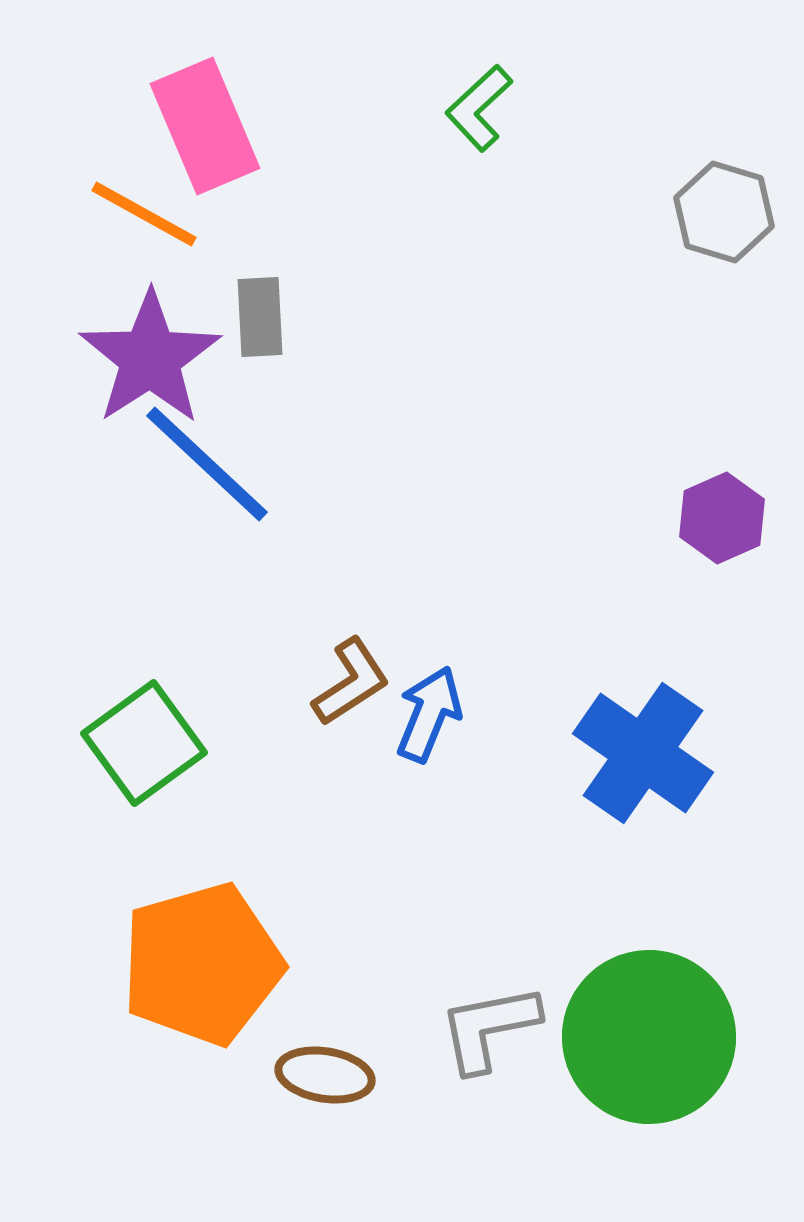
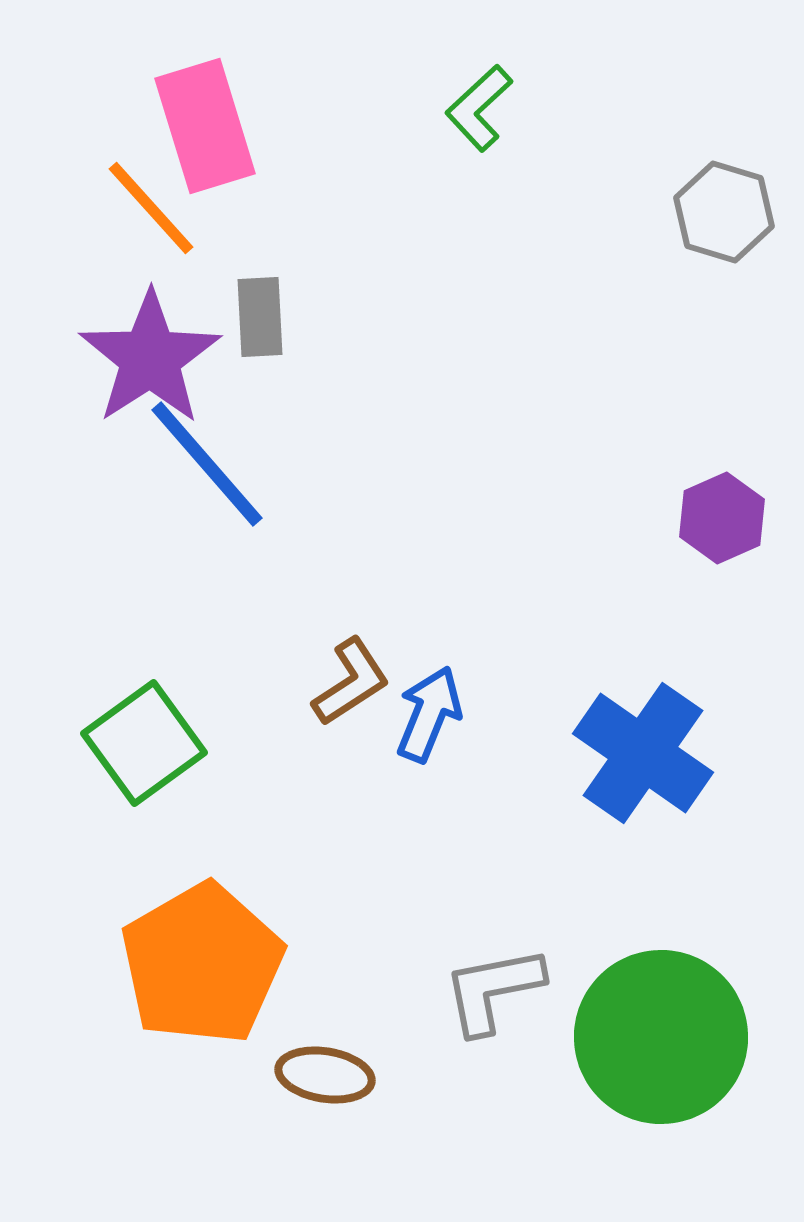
pink rectangle: rotated 6 degrees clockwise
orange line: moved 7 px right, 6 px up; rotated 19 degrees clockwise
blue line: rotated 6 degrees clockwise
orange pentagon: rotated 14 degrees counterclockwise
gray L-shape: moved 4 px right, 38 px up
green circle: moved 12 px right
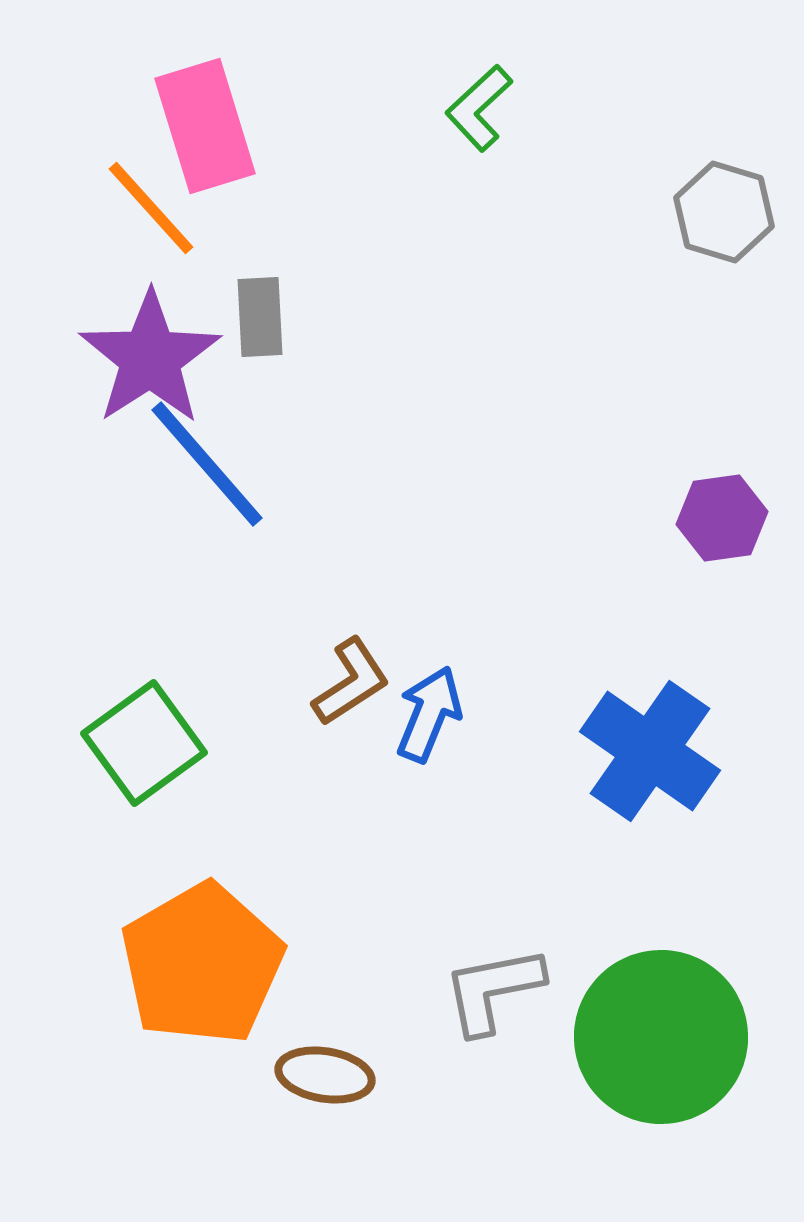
purple hexagon: rotated 16 degrees clockwise
blue cross: moved 7 px right, 2 px up
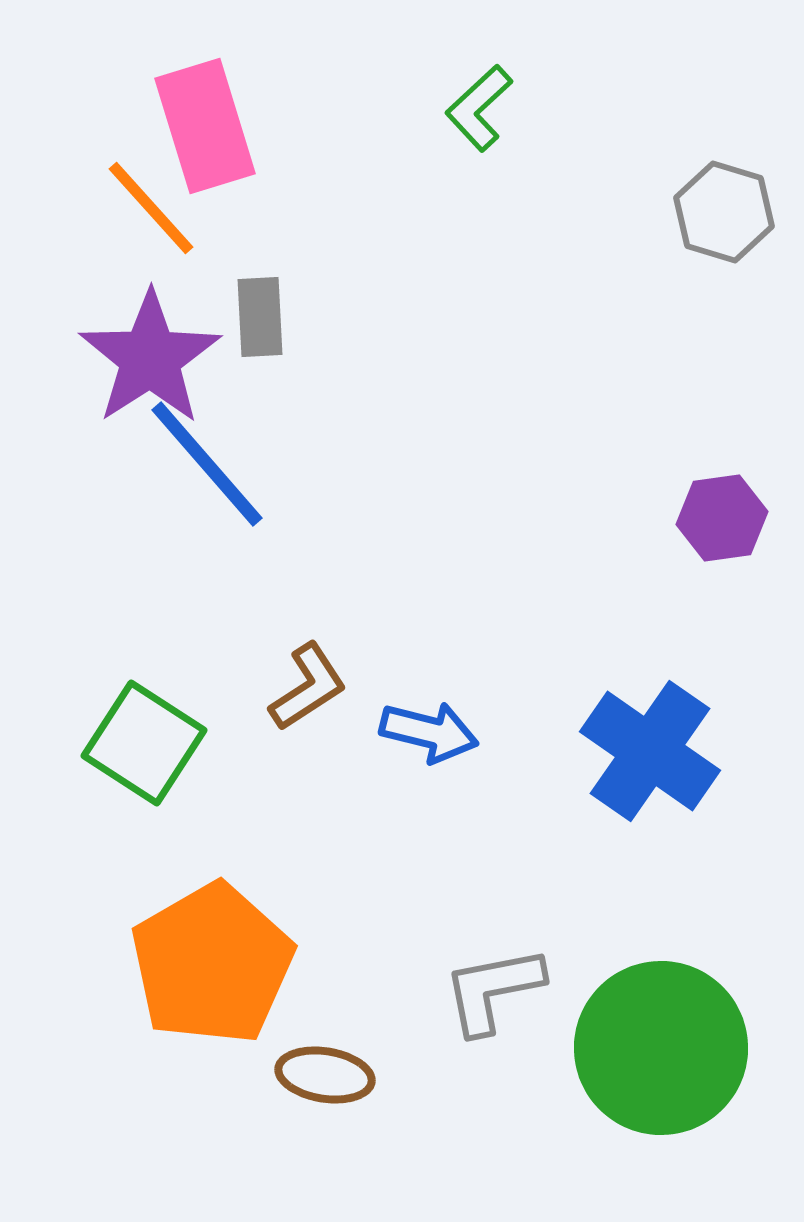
brown L-shape: moved 43 px left, 5 px down
blue arrow: moved 18 px down; rotated 82 degrees clockwise
green square: rotated 21 degrees counterclockwise
orange pentagon: moved 10 px right
green circle: moved 11 px down
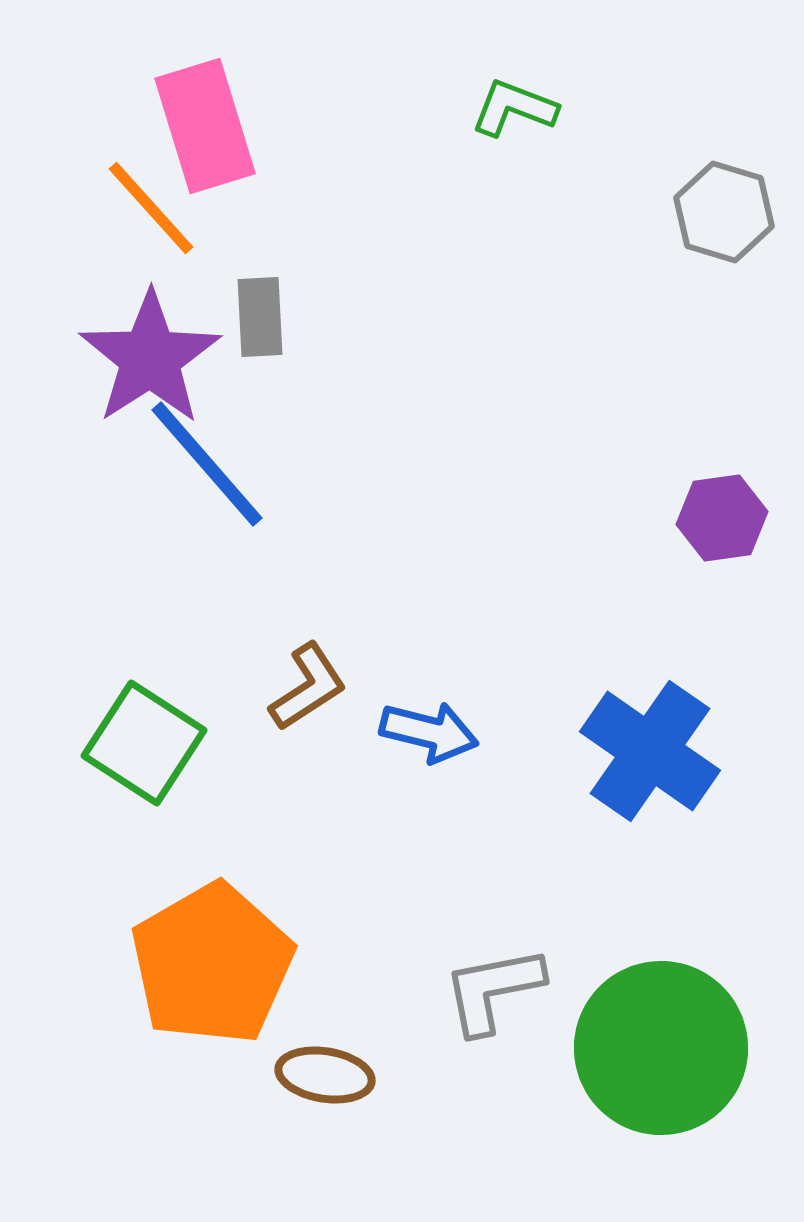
green L-shape: moved 35 px right; rotated 64 degrees clockwise
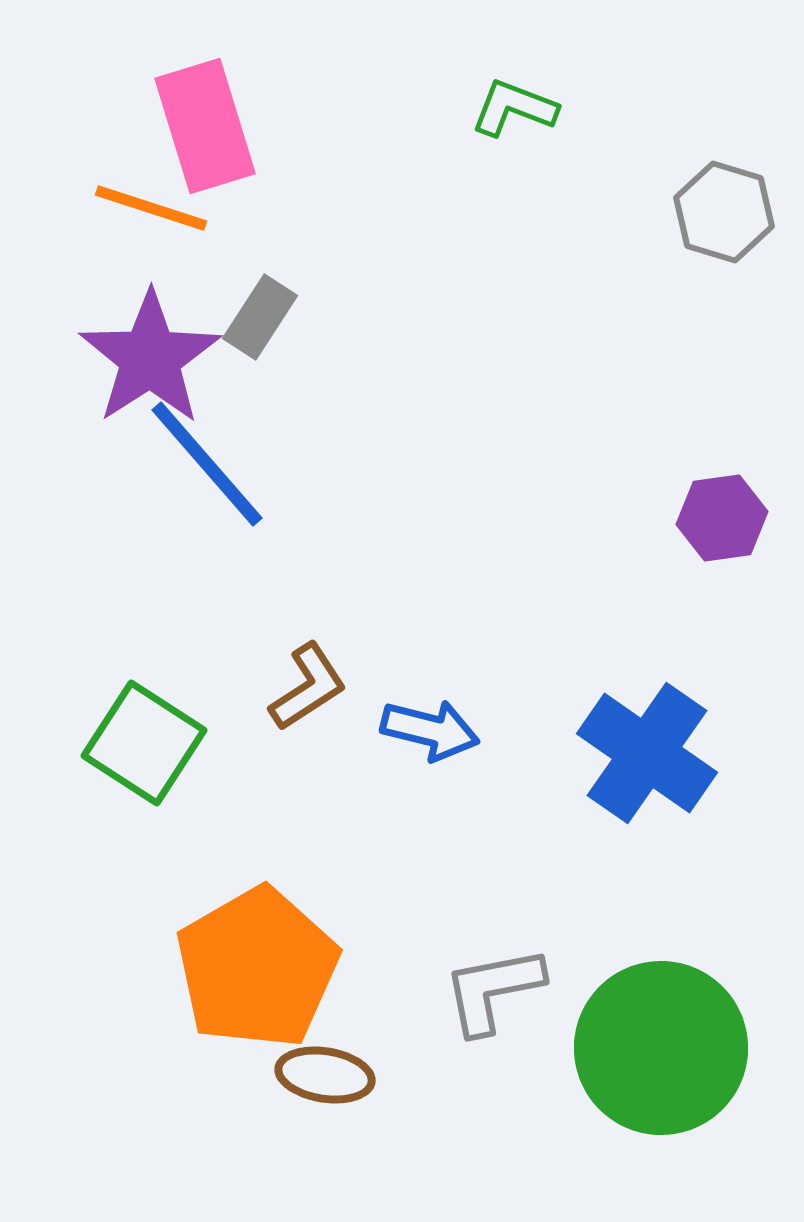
orange line: rotated 30 degrees counterclockwise
gray rectangle: rotated 36 degrees clockwise
blue arrow: moved 1 px right, 2 px up
blue cross: moved 3 px left, 2 px down
orange pentagon: moved 45 px right, 4 px down
